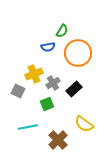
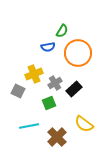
gray cross: moved 2 px right
green square: moved 2 px right, 1 px up
cyan line: moved 1 px right, 1 px up
brown cross: moved 1 px left, 3 px up
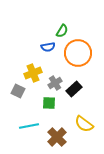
yellow cross: moved 1 px left, 1 px up
green square: rotated 24 degrees clockwise
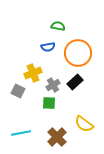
green semicircle: moved 4 px left, 5 px up; rotated 112 degrees counterclockwise
gray cross: moved 2 px left, 2 px down
black rectangle: moved 1 px right, 7 px up
cyan line: moved 8 px left, 7 px down
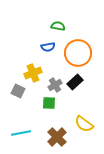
gray cross: moved 2 px right
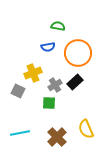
yellow semicircle: moved 2 px right, 5 px down; rotated 30 degrees clockwise
cyan line: moved 1 px left
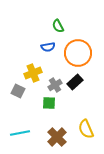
green semicircle: rotated 128 degrees counterclockwise
